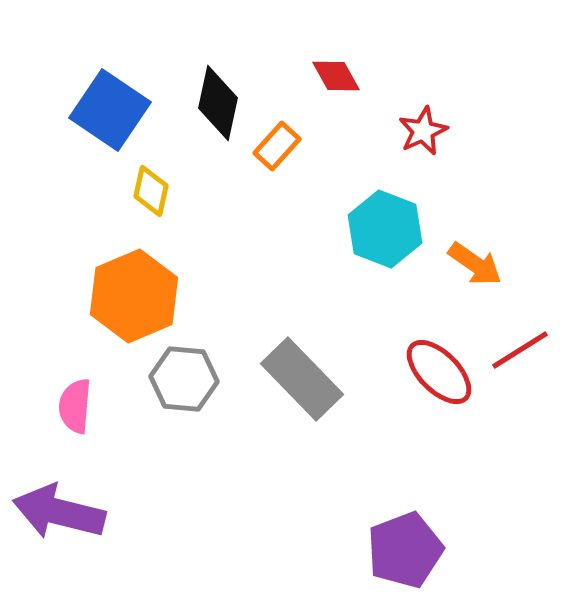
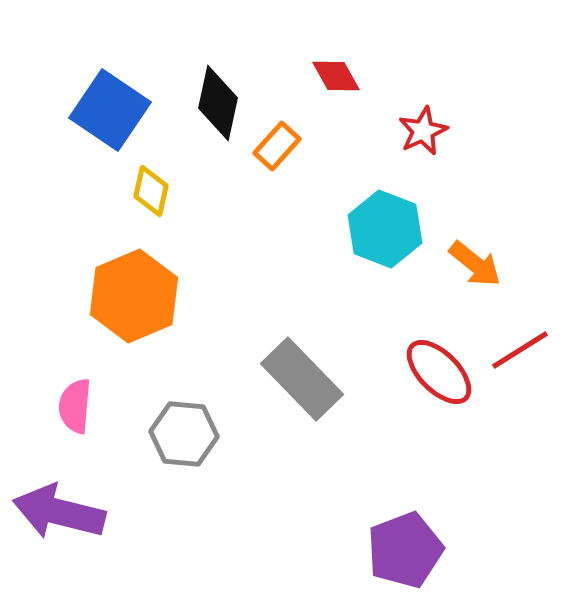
orange arrow: rotated 4 degrees clockwise
gray hexagon: moved 55 px down
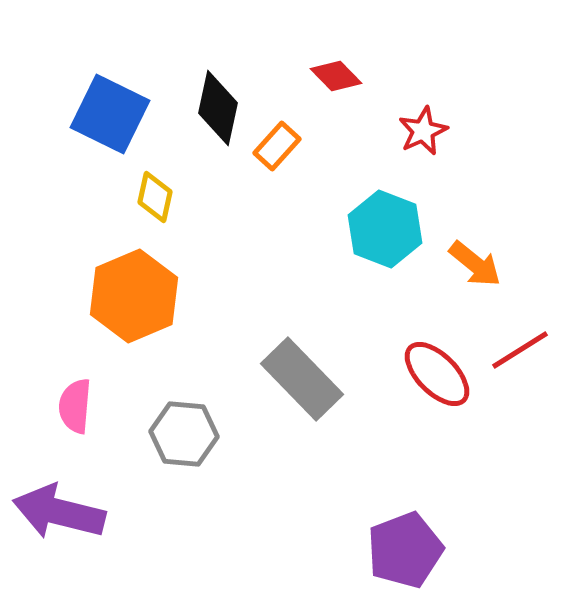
red diamond: rotated 15 degrees counterclockwise
black diamond: moved 5 px down
blue square: moved 4 px down; rotated 8 degrees counterclockwise
yellow diamond: moved 4 px right, 6 px down
red ellipse: moved 2 px left, 2 px down
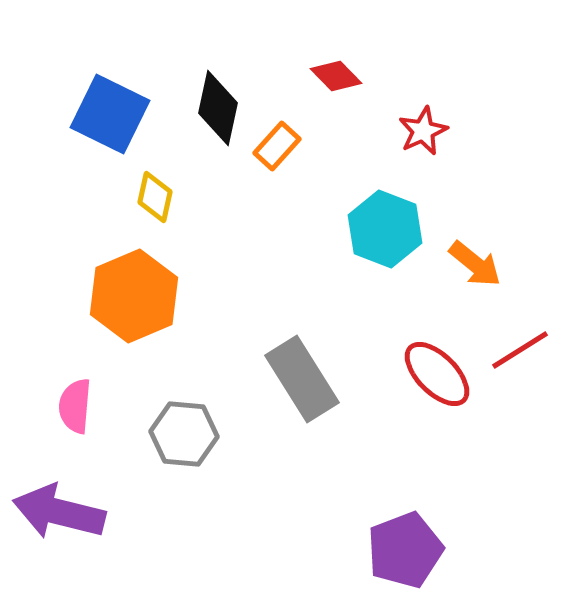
gray rectangle: rotated 12 degrees clockwise
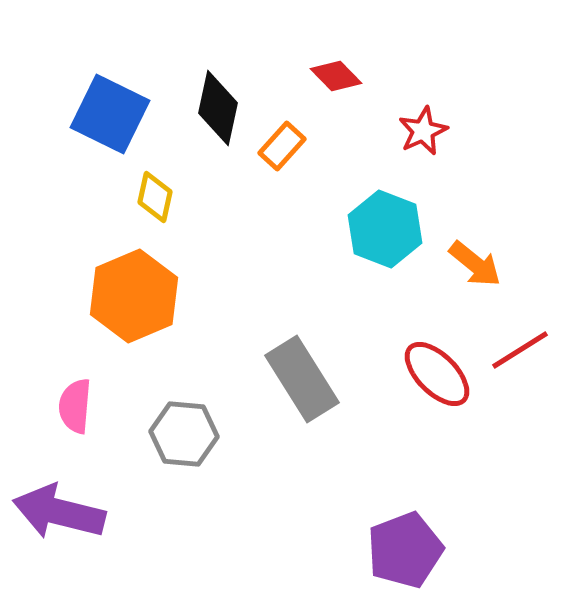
orange rectangle: moved 5 px right
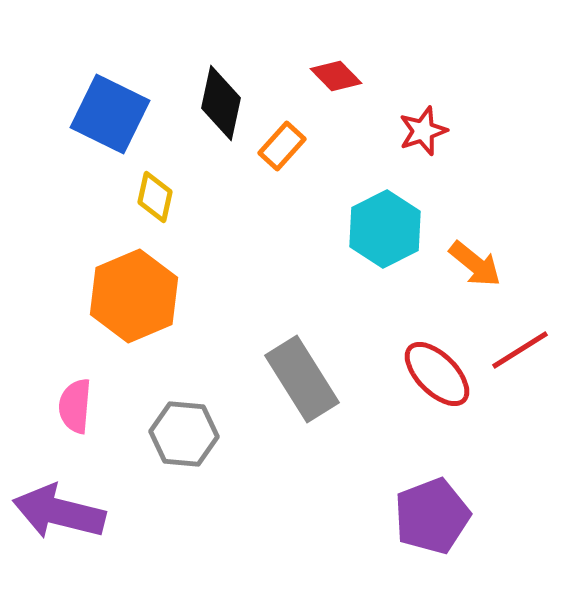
black diamond: moved 3 px right, 5 px up
red star: rotated 6 degrees clockwise
cyan hexagon: rotated 12 degrees clockwise
purple pentagon: moved 27 px right, 34 px up
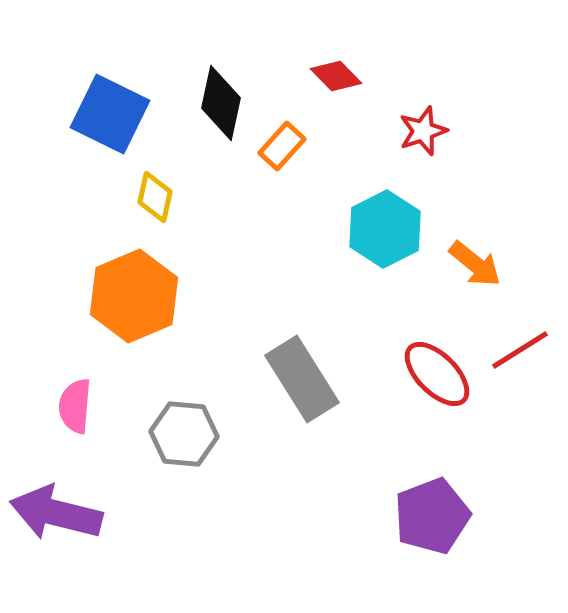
purple arrow: moved 3 px left, 1 px down
